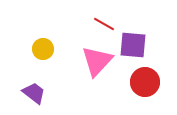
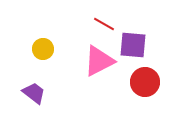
pink triangle: moved 2 px right; rotated 20 degrees clockwise
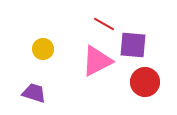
pink triangle: moved 2 px left
purple trapezoid: rotated 20 degrees counterclockwise
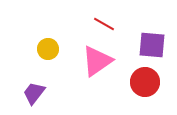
purple square: moved 19 px right
yellow circle: moved 5 px right
pink triangle: rotated 8 degrees counterclockwise
purple trapezoid: rotated 70 degrees counterclockwise
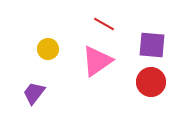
red circle: moved 6 px right
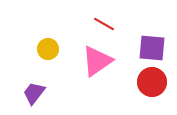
purple square: moved 3 px down
red circle: moved 1 px right
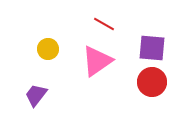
purple trapezoid: moved 2 px right, 2 px down
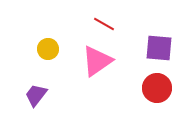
purple square: moved 7 px right
red circle: moved 5 px right, 6 px down
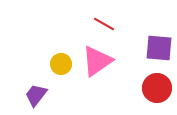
yellow circle: moved 13 px right, 15 px down
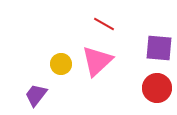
pink triangle: rotated 8 degrees counterclockwise
